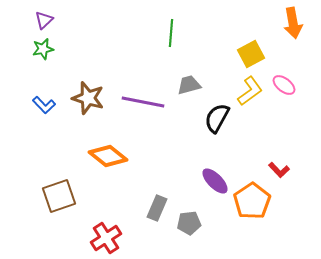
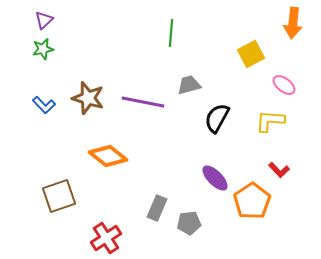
orange arrow: rotated 16 degrees clockwise
yellow L-shape: moved 20 px right, 30 px down; rotated 140 degrees counterclockwise
purple ellipse: moved 3 px up
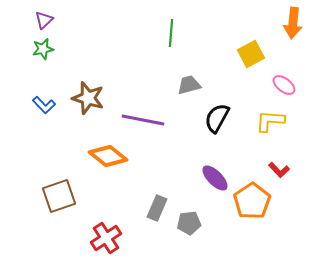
purple line: moved 18 px down
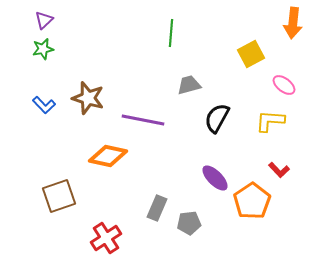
orange diamond: rotated 27 degrees counterclockwise
